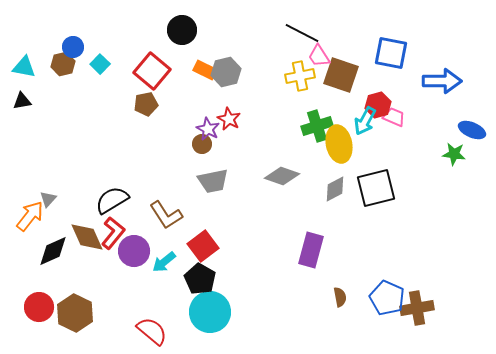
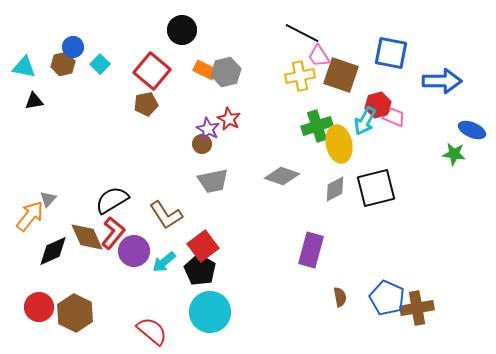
black triangle at (22, 101): moved 12 px right
black pentagon at (200, 279): moved 9 px up
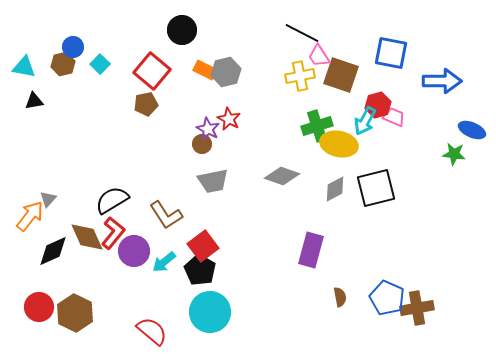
yellow ellipse at (339, 144): rotated 66 degrees counterclockwise
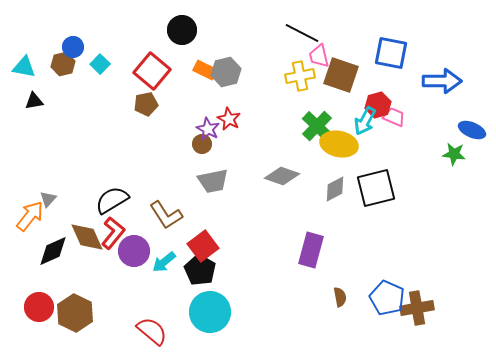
pink trapezoid at (319, 56): rotated 20 degrees clockwise
green cross at (317, 126): rotated 28 degrees counterclockwise
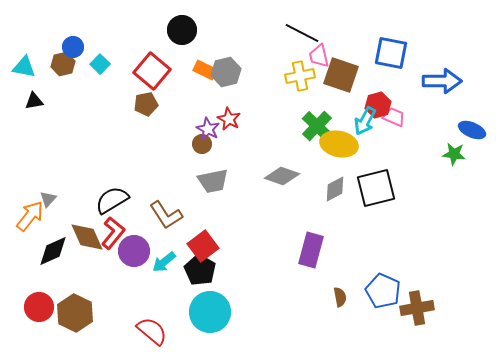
blue pentagon at (387, 298): moved 4 px left, 7 px up
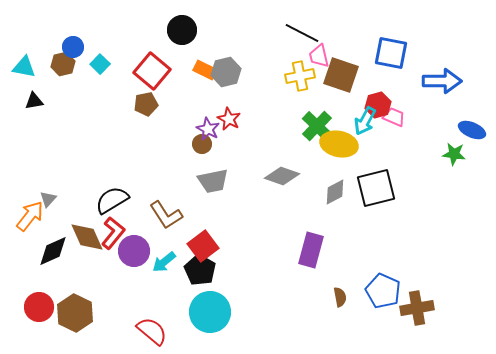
gray diamond at (335, 189): moved 3 px down
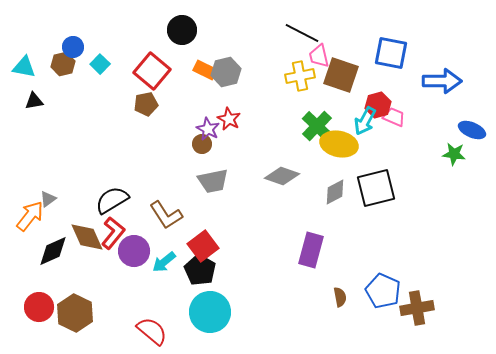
gray triangle at (48, 199): rotated 12 degrees clockwise
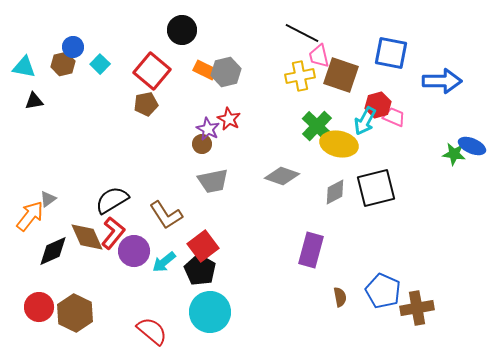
blue ellipse at (472, 130): moved 16 px down
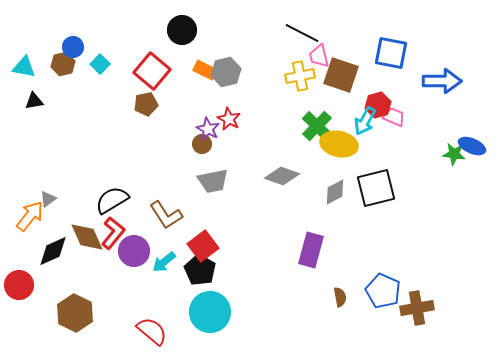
red circle at (39, 307): moved 20 px left, 22 px up
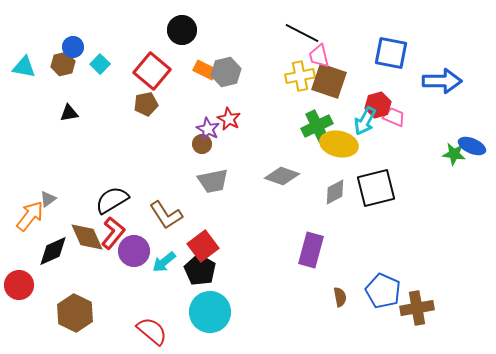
brown square at (341, 75): moved 12 px left, 6 px down
black triangle at (34, 101): moved 35 px right, 12 px down
green cross at (317, 126): rotated 20 degrees clockwise
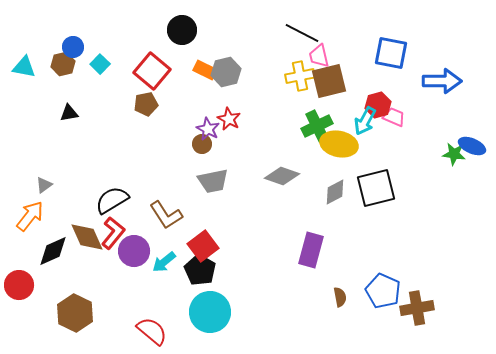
brown square at (329, 81): rotated 33 degrees counterclockwise
gray triangle at (48, 199): moved 4 px left, 14 px up
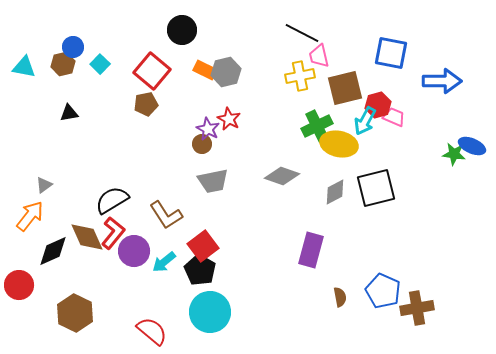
brown square at (329, 81): moved 16 px right, 7 px down
